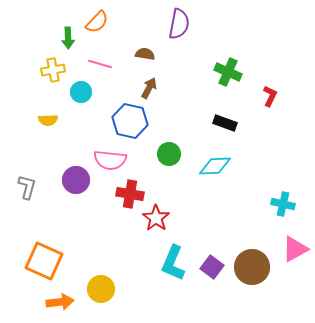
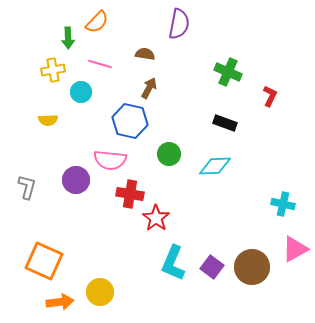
yellow circle: moved 1 px left, 3 px down
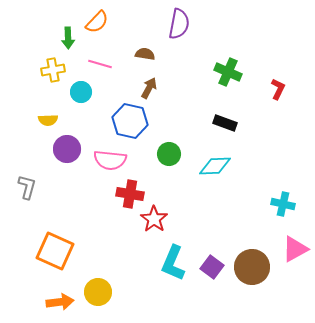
red L-shape: moved 8 px right, 7 px up
purple circle: moved 9 px left, 31 px up
red star: moved 2 px left, 1 px down
orange square: moved 11 px right, 10 px up
yellow circle: moved 2 px left
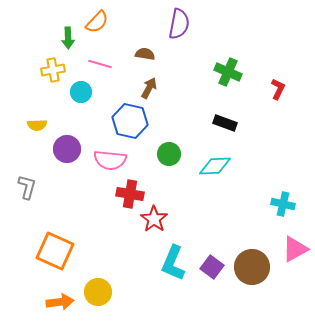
yellow semicircle: moved 11 px left, 5 px down
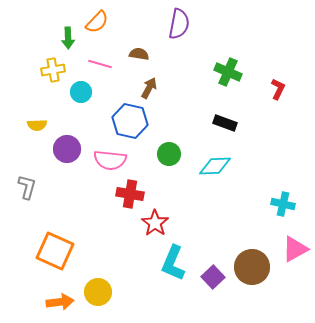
brown semicircle: moved 6 px left
red star: moved 1 px right, 4 px down
purple square: moved 1 px right, 10 px down; rotated 10 degrees clockwise
